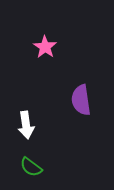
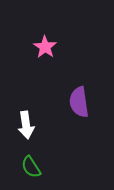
purple semicircle: moved 2 px left, 2 px down
green semicircle: rotated 20 degrees clockwise
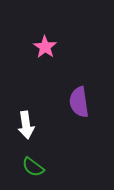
green semicircle: moved 2 px right; rotated 20 degrees counterclockwise
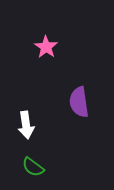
pink star: moved 1 px right
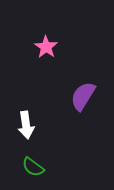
purple semicircle: moved 4 px right, 6 px up; rotated 40 degrees clockwise
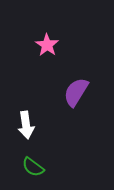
pink star: moved 1 px right, 2 px up
purple semicircle: moved 7 px left, 4 px up
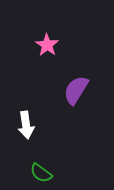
purple semicircle: moved 2 px up
green semicircle: moved 8 px right, 6 px down
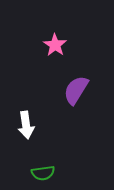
pink star: moved 8 px right
green semicircle: moved 2 px right; rotated 45 degrees counterclockwise
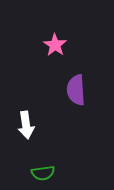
purple semicircle: rotated 36 degrees counterclockwise
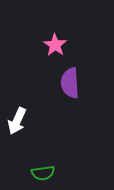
purple semicircle: moved 6 px left, 7 px up
white arrow: moved 9 px left, 4 px up; rotated 32 degrees clockwise
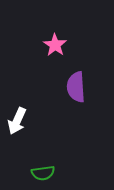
purple semicircle: moved 6 px right, 4 px down
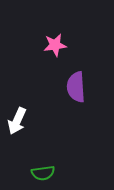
pink star: rotated 30 degrees clockwise
